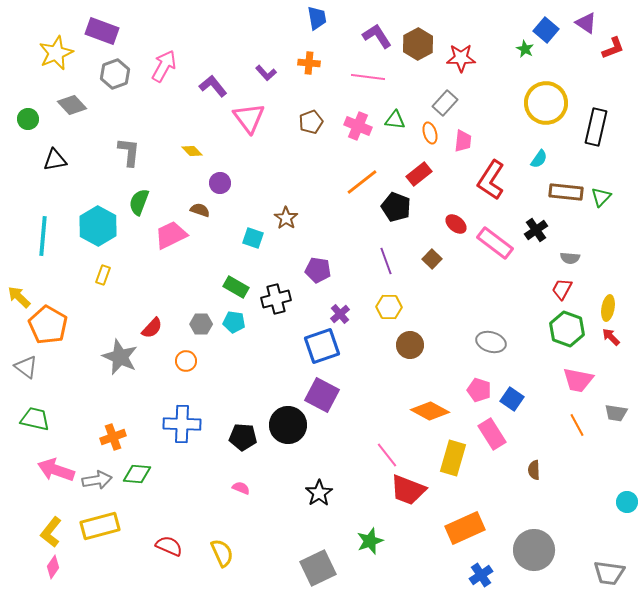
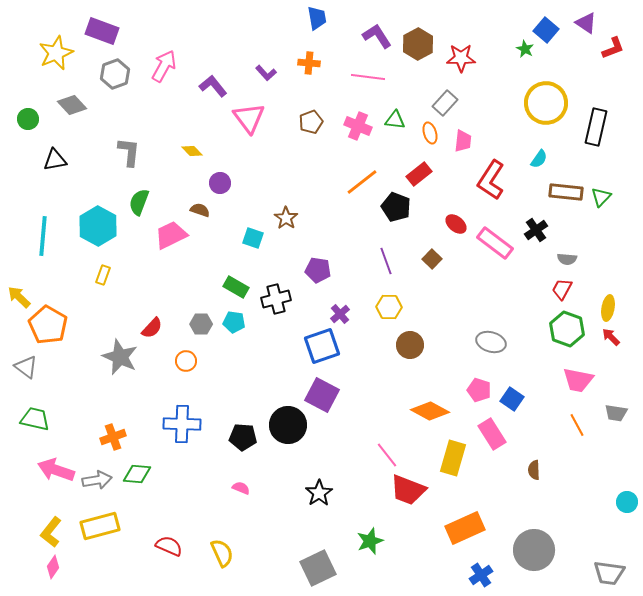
gray semicircle at (570, 258): moved 3 px left, 1 px down
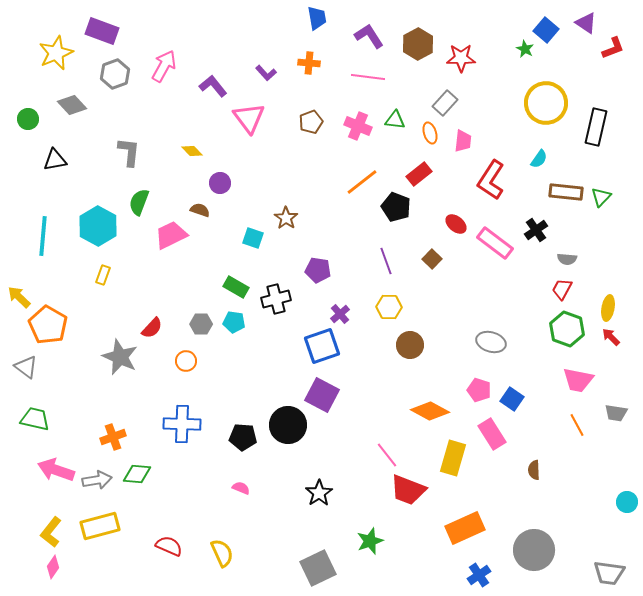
purple L-shape at (377, 36): moved 8 px left
blue cross at (481, 575): moved 2 px left
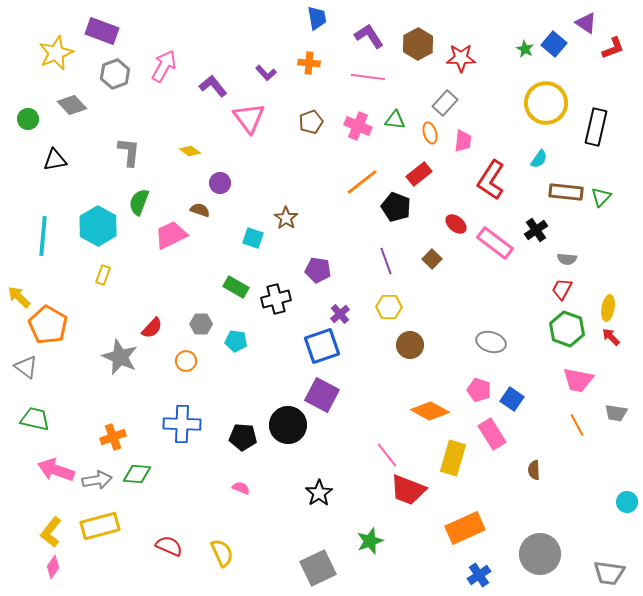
blue square at (546, 30): moved 8 px right, 14 px down
yellow diamond at (192, 151): moved 2 px left; rotated 10 degrees counterclockwise
cyan pentagon at (234, 322): moved 2 px right, 19 px down
gray circle at (534, 550): moved 6 px right, 4 px down
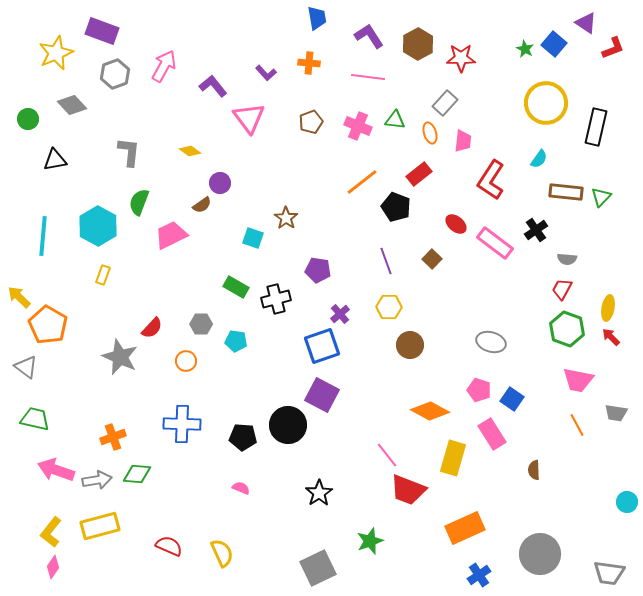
brown semicircle at (200, 210): moved 2 px right, 5 px up; rotated 126 degrees clockwise
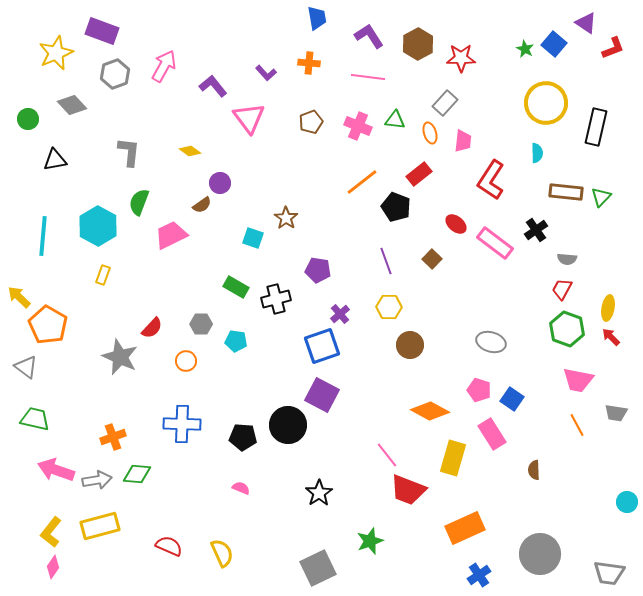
cyan semicircle at (539, 159): moved 2 px left, 6 px up; rotated 36 degrees counterclockwise
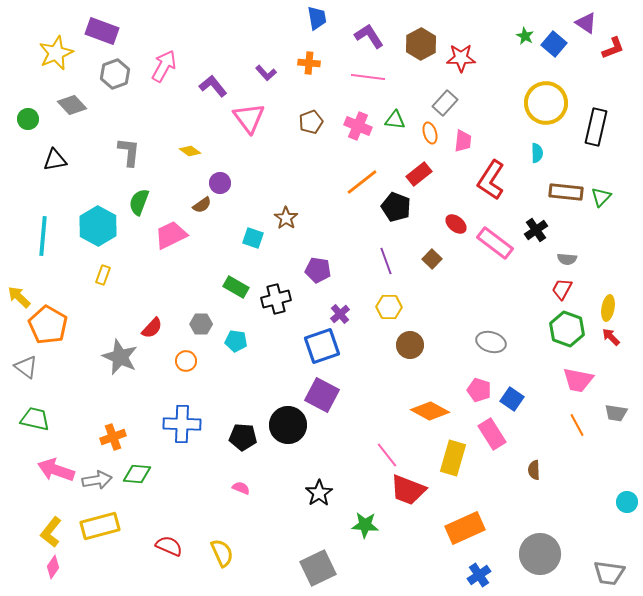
brown hexagon at (418, 44): moved 3 px right
green star at (525, 49): moved 13 px up
green star at (370, 541): moved 5 px left, 16 px up; rotated 24 degrees clockwise
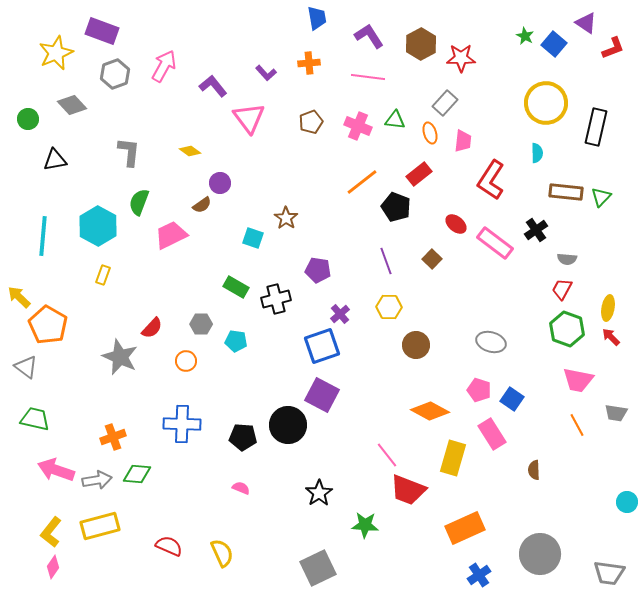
orange cross at (309, 63): rotated 10 degrees counterclockwise
brown circle at (410, 345): moved 6 px right
